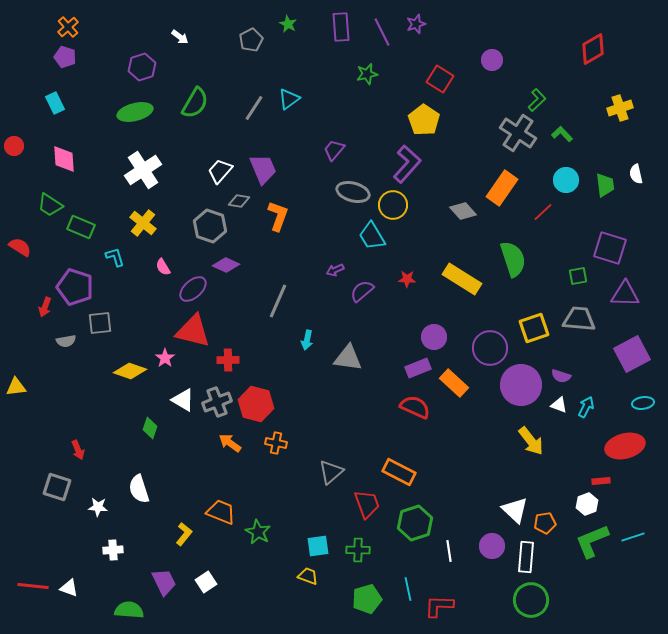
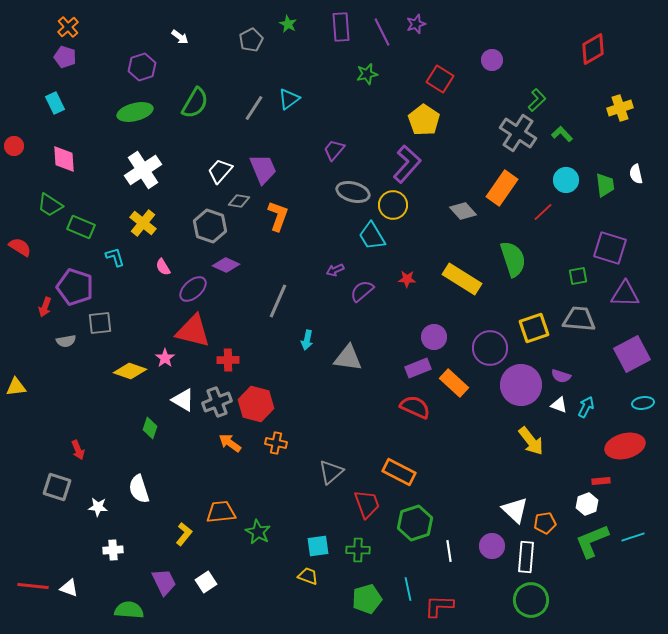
orange trapezoid at (221, 512): rotated 28 degrees counterclockwise
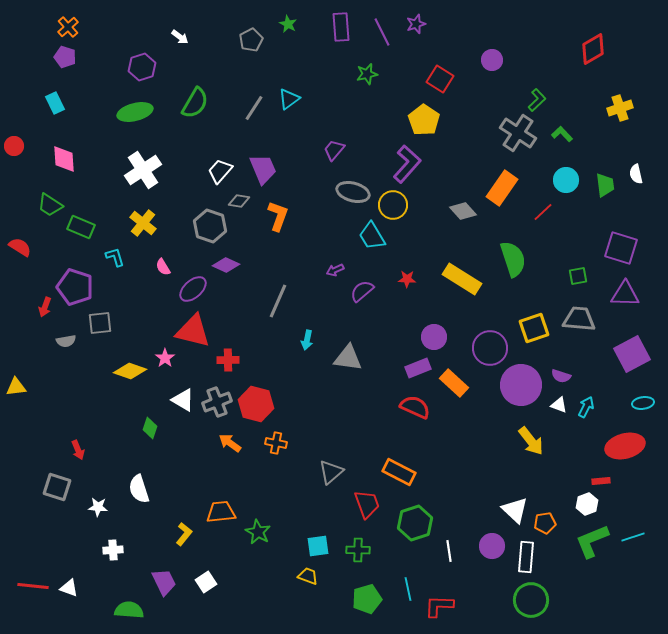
purple square at (610, 248): moved 11 px right
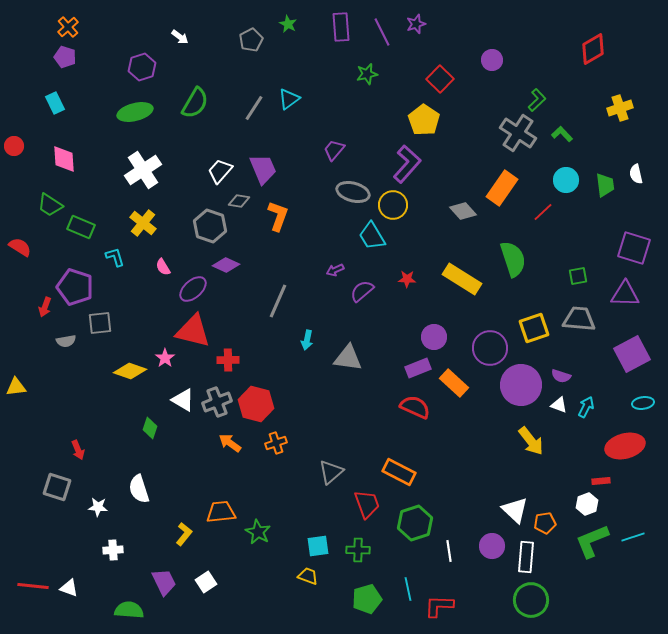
red square at (440, 79): rotated 12 degrees clockwise
purple square at (621, 248): moved 13 px right
orange cross at (276, 443): rotated 30 degrees counterclockwise
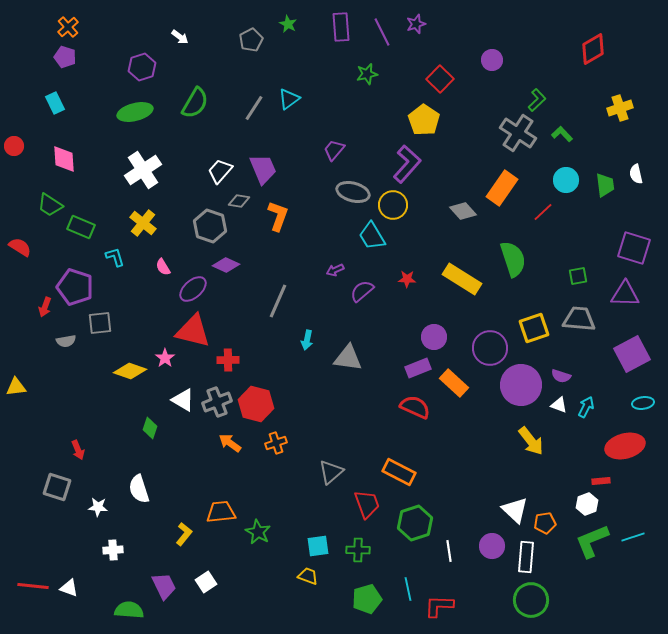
purple trapezoid at (164, 582): moved 4 px down
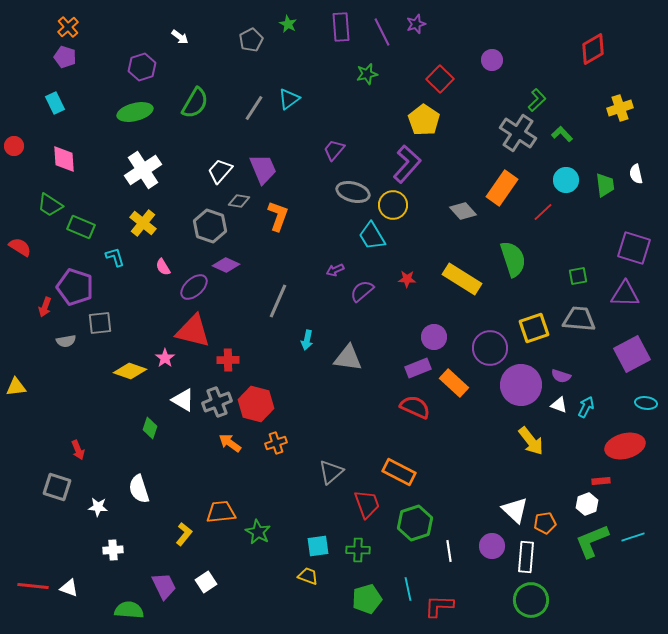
purple ellipse at (193, 289): moved 1 px right, 2 px up
cyan ellipse at (643, 403): moved 3 px right; rotated 15 degrees clockwise
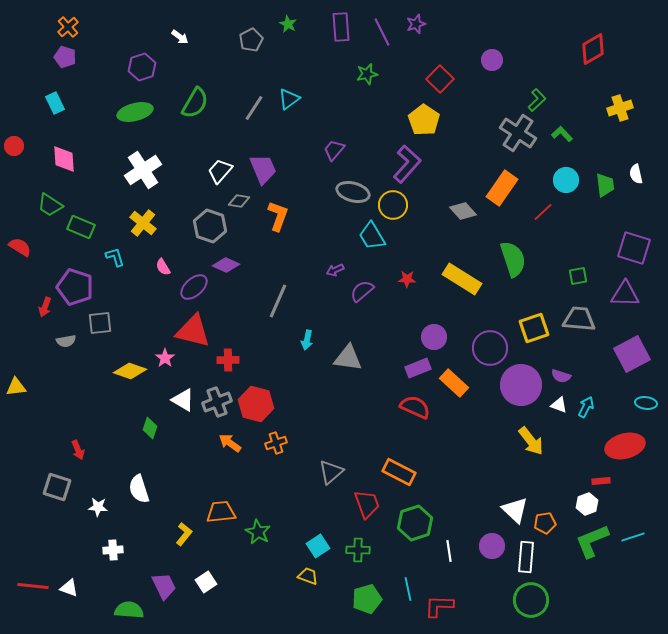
cyan square at (318, 546): rotated 25 degrees counterclockwise
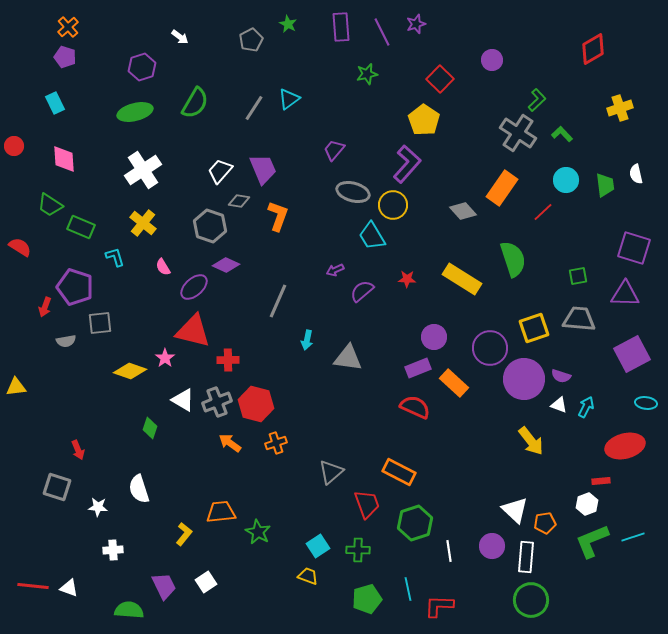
purple circle at (521, 385): moved 3 px right, 6 px up
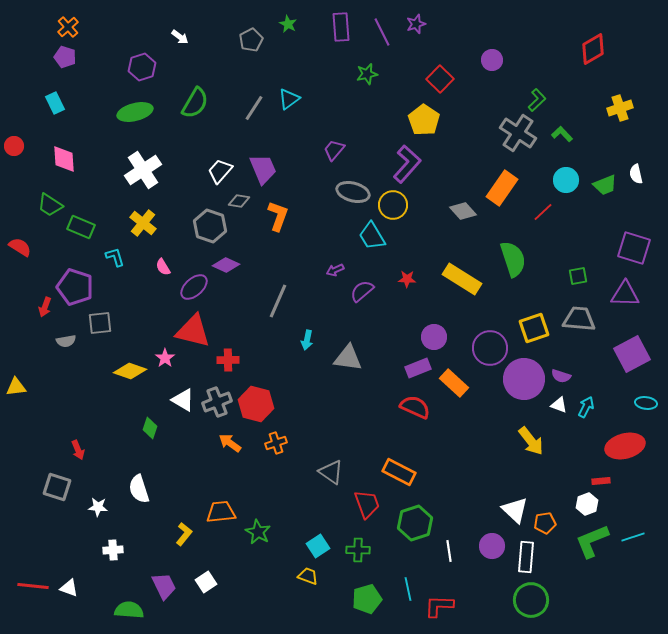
green trapezoid at (605, 185): rotated 75 degrees clockwise
gray triangle at (331, 472): rotated 44 degrees counterclockwise
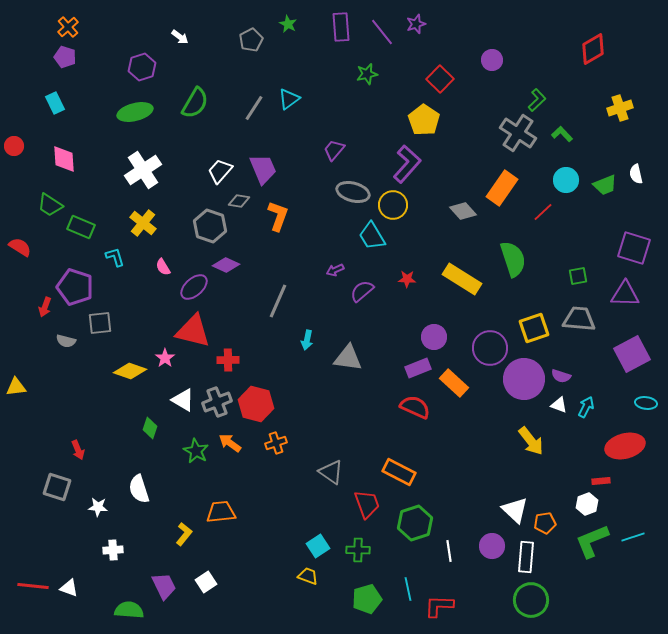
purple line at (382, 32): rotated 12 degrees counterclockwise
gray semicircle at (66, 341): rotated 24 degrees clockwise
green star at (258, 532): moved 62 px left, 81 px up
